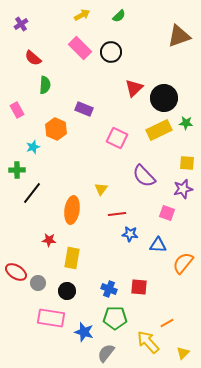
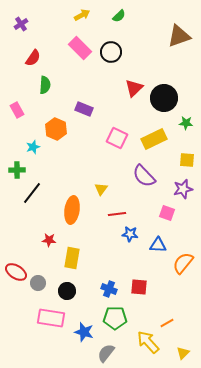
red semicircle at (33, 58): rotated 96 degrees counterclockwise
yellow rectangle at (159, 130): moved 5 px left, 9 px down
yellow square at (187, 163): moved 3 px up
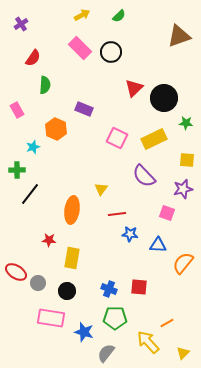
black line at (32, 193): moved 2 px left, 1 px down
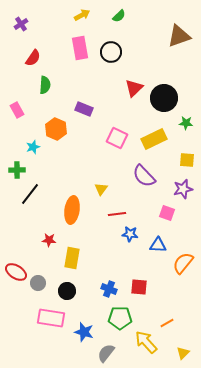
pink rectangle at (80, 48): rotated 35 degrees clockwise
green pentagon at (115, 318): moved 5 px right
yellow arrow at (148, 342): moved 2 px left
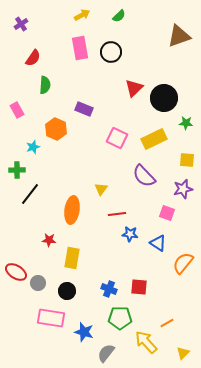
blue triangle at (158, 245): moved 2 px up; rotated 30 degrees clockwise
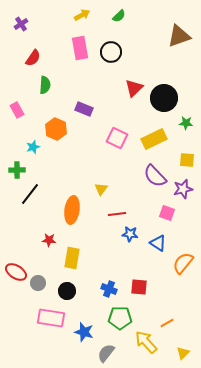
purple semicircle at (144, 176): moved 11 px right
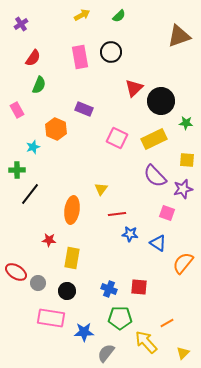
pink rectangle at (80, 48): moved 9 px down
green semicircle at (45, 85): moved 6 px left; rotated 18 degrees clockwise
black circle at (164, 98): moved 3 px left, 3 px down
blue star at (84, 332): rotated 18 degrees counterclockwise
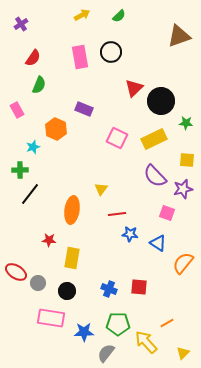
green cross at (17, 170): moved 3 px right
green pentagon at (120, 318): moved 2 px left, 6 px down
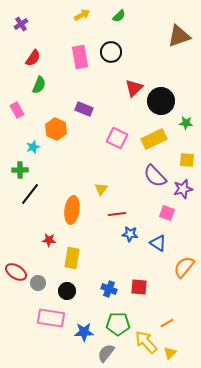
orange semicircle at (183, 263): moved 1 px right, 4 px down
yellow triangle at (183, 353): moved 13 px left
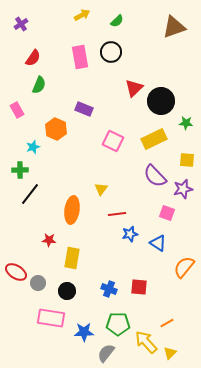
green semicircle at (119, 16): moved 2 px left, 5 px down
brown triangle at (179, 36): moved 5 px left, 9 px up
pink square at (117, 138): moved 4 px left, 3 px down
blue star at (130, 234): rotated 21 degrees counterclockwise
